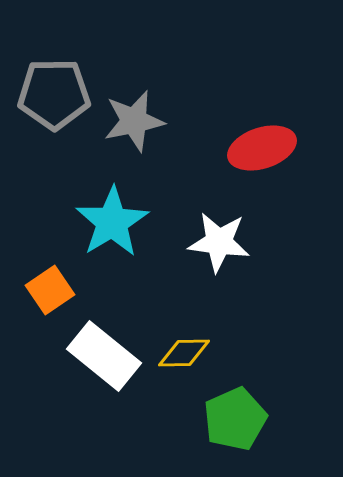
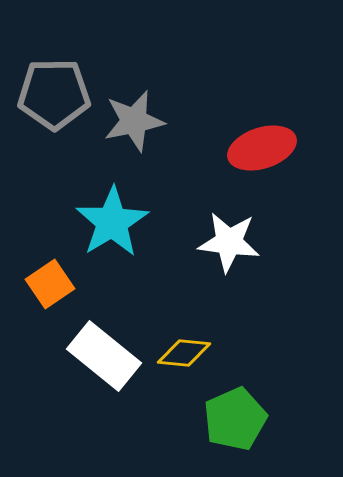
white star: moved 10 px right
orange square: moved 6 px up
yellow diamond: rotated 6 degrees clockwise
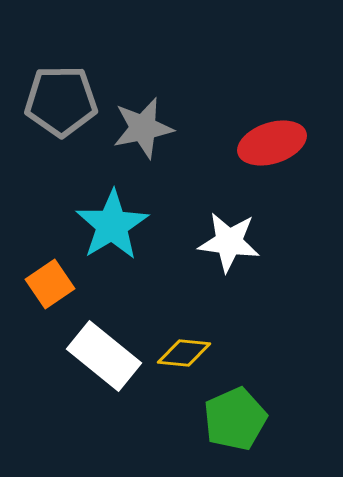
gray pentagon: moved 7 px right, 7 px down
gray star: moved 9 px right, 7 px down
red ellipse: moved 10 px right, 5 px up
cyan star: moved 3 px down
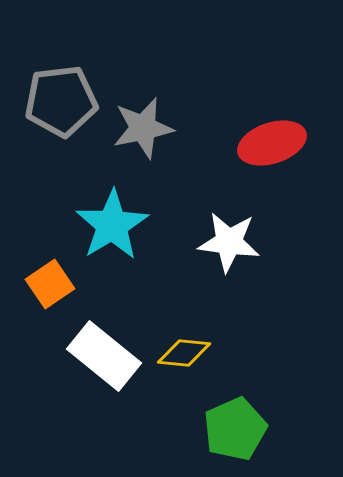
gray pentagon: rotated 6 degrees counterclockwise
green pentagon: moved 10 px down
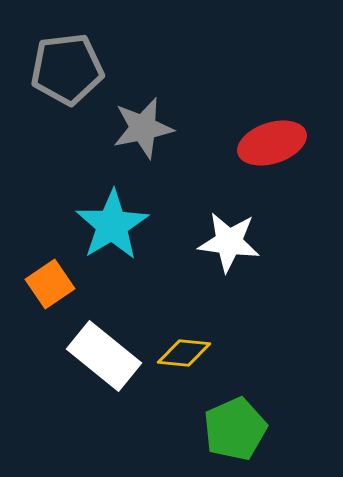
gray pentagon: moved 6 px right, 32 px up
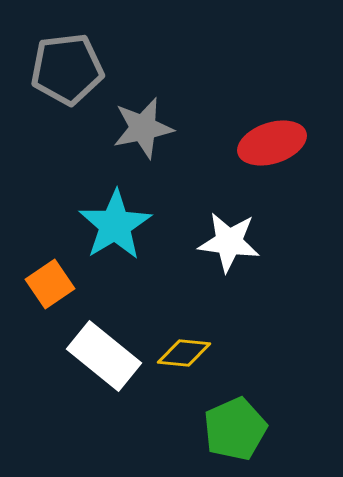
cyan star: moved 3 px right
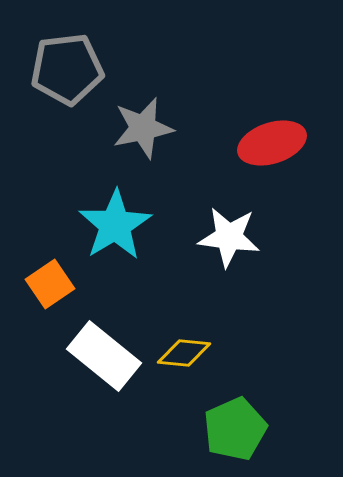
white star: moved 5 px up
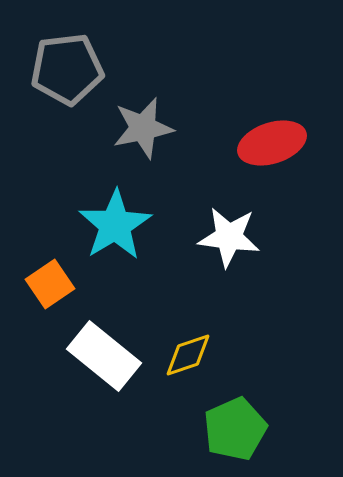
yellow diamond: moved 4 px right, 2 px down; rotated 24 degrees counterclockwise
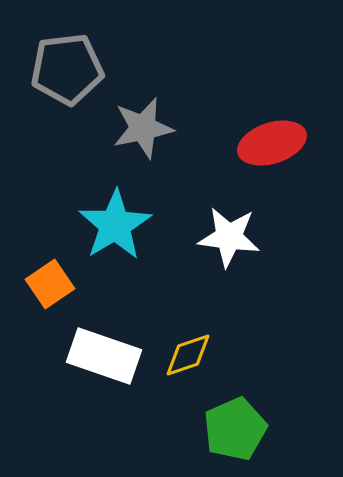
white rectangle: rotated 20 degrees counterclockwise
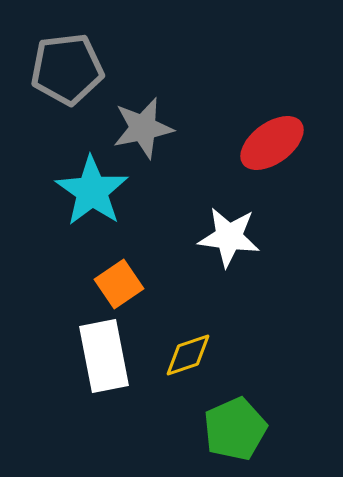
red ellipse: rotated 18 degrees counterclockwise
cyan star: moved 23 px left, 34 px up; rotated 6 degrees counterclockwise
orange square: moved 69 px right
white rectangle: rotated 60 degrees clockwise
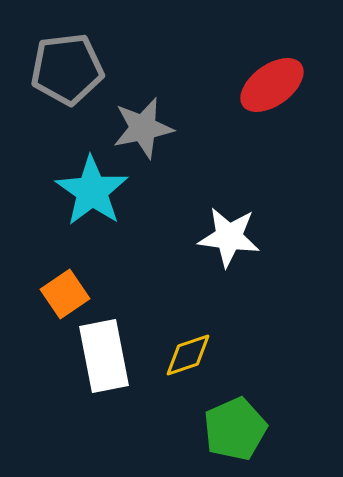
red ellipse: moved 58 px up
orange square: moved 54 px left, 10 px down
